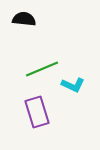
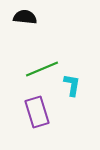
black semicircle: moved 1 px right, 2 px up
cyan L-shape: moved 1 px left; rotated 105 degrees counterclockwise
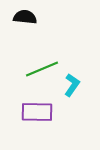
cyan L-shape: rotated 25 degrees clockwise
purple rectangle: rotated 72 degrees counterclockwise
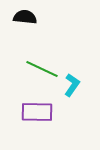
green line: rotated 48 degrees clockwise
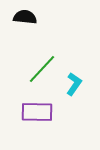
green line: rotated 72 degrees counterclockwise
cyan L-shape: moved 2 px right, 1 px up
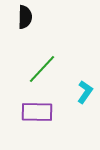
black semicircle: rotated 85 degrees clockwise
cyan L-shape: moved 11 px right, 8 px down
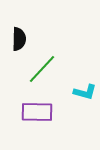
black semicircle: moved 6 px left, 22 px down
cyan L-shape: rotated 70 degrees clockwise
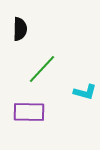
black semicircle: moved 1 px right, 10 px up
purple rectangle: moved 8 px left
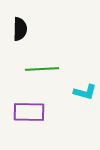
green line: rotated 44 degrees clockwise
